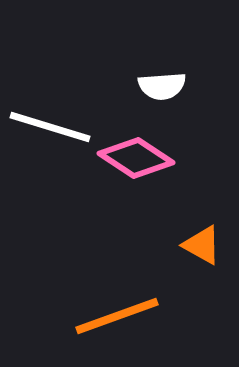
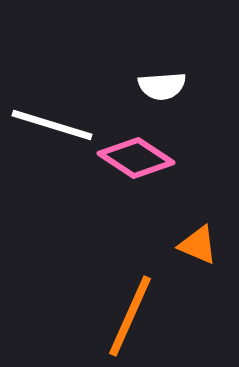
white line: moved 2 px right, 2 px up
orange triangle: moved 4 px left; rotated 6 degrees counterclockwise
orange line: moved 13 px right; rotated 46 degrees counterclockwise
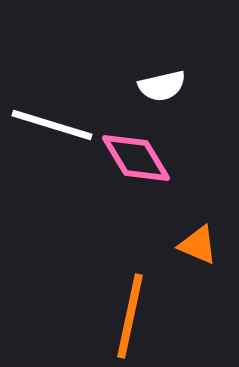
white semicircle: rotated 9 degrees counterclockwise
pink diamond: rotated 26 degrees clockwise
orange line: rotated 12 degrees counterclockwise
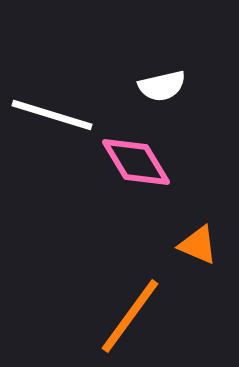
white line: moved 10 px up
pink diamond: moved 4 px down
orange line: rotated 24 degrees clockwise
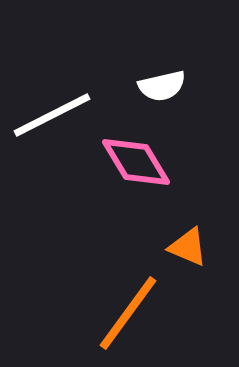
white line: rotated 44 degrees counterclockwise
orange triangle: moved 10 px left, 2 px down
orange line: moved 2 px left, 3 px up
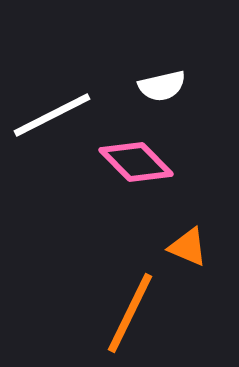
pink diamond: rotated 14 degrees counterclockwise
orange line: moved 2 px right; rotated 10 degrees counterclockwise
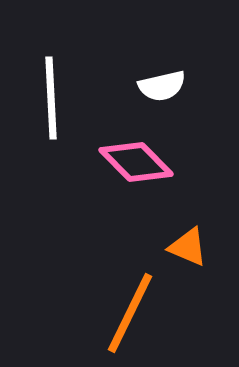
white line: moved 1 px left, 17 px up; rotated 66 degrees counterclockwise
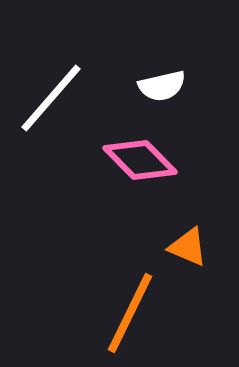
white line: rotated 44 degrees clockwise
pink diamond: moved 4 px right, 2 px up
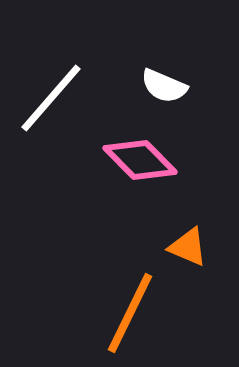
white semicircle: moved 2 px right; rotated 36 degrees clockwise
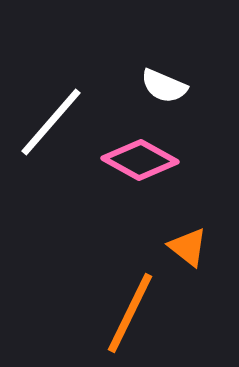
white line: moved 24 px down
pink diamond: rotated 16 degrees counterclockwise
orange triangle: rotated 15 degrees clockwise
